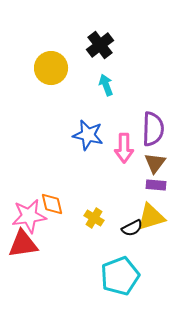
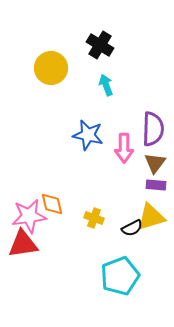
black cross: rotated 20 degrees counterclockwise
yellow cross: rotated 12 degrees counterclockwise
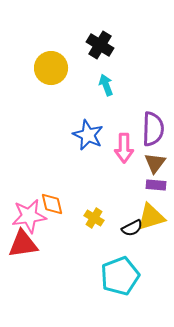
blue star: rotated 12 degrees clockwise
yellow cross: rotated 12 degrees clockwise
